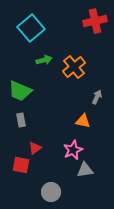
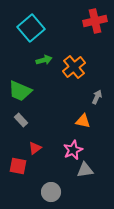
gray rectangle: rotated 32 degrees counterclockwise
red square: moved 3 px left, 1 px down
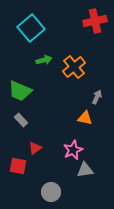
orange triangle: moved 2 px right, 3 px up
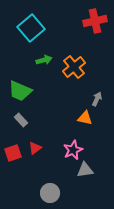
gray arrow: moved 2 px down
red square: moved 5 px left, 13 px up; rotated 30 degrees counterclockwise
gray circle: moved 1 px left, 1 px down
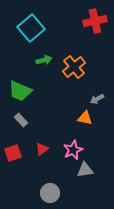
gray arrow: rotated 144 degrees counterclockwise
red triangle: moved 7 px right, 1 px down
